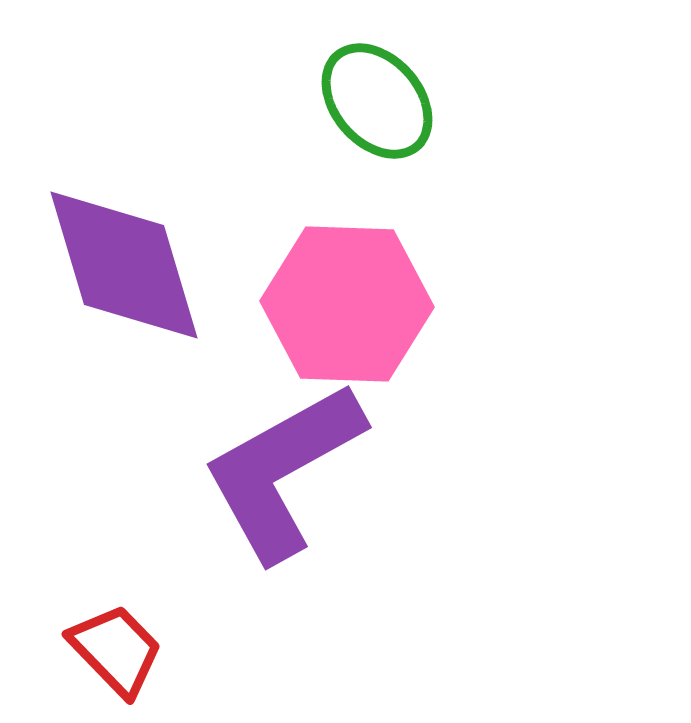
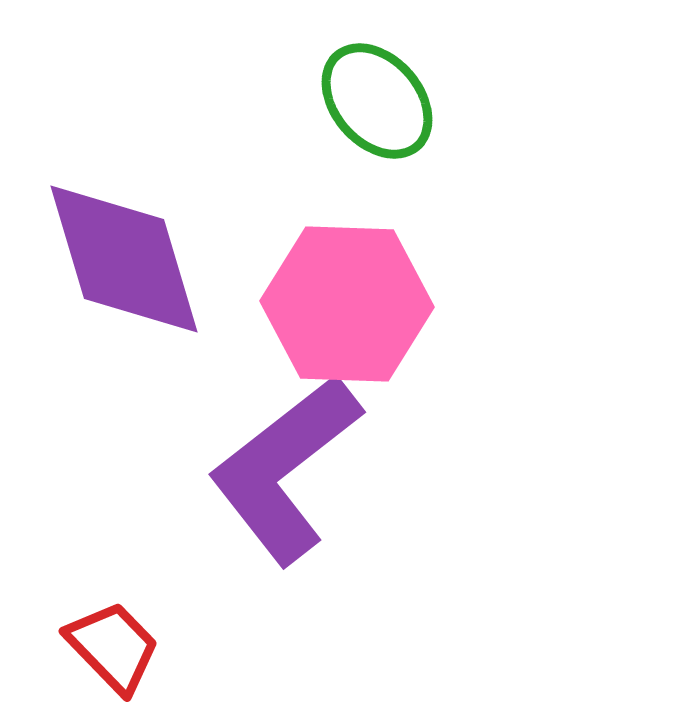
purple diamond: moved 6 px up
purple L-shape: moved 2 px right, 2 px up; rotated 9 degrees counterclockwise
red trapezoid: moved 3 px left, 3 px up
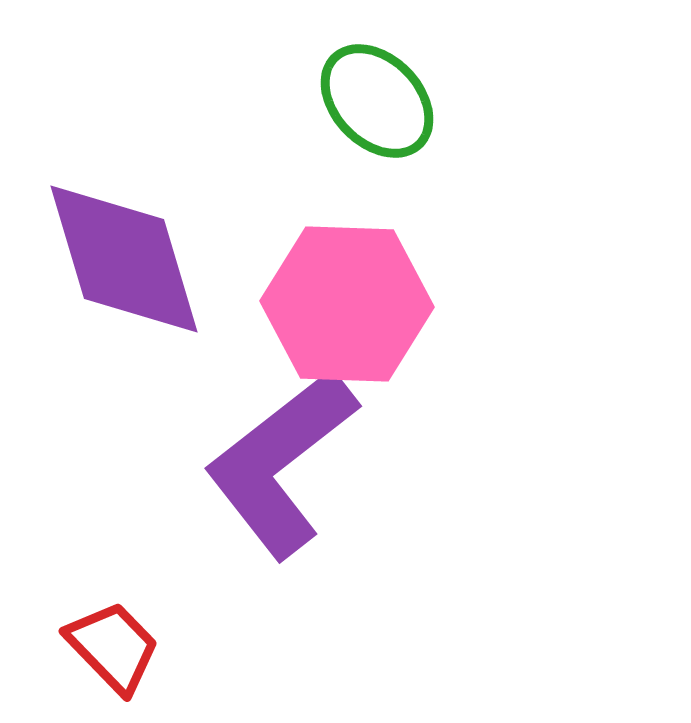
green ellipse: rotated 3 degrees counterclockwise
purple L-shape: moved 4 px left, 6 px up
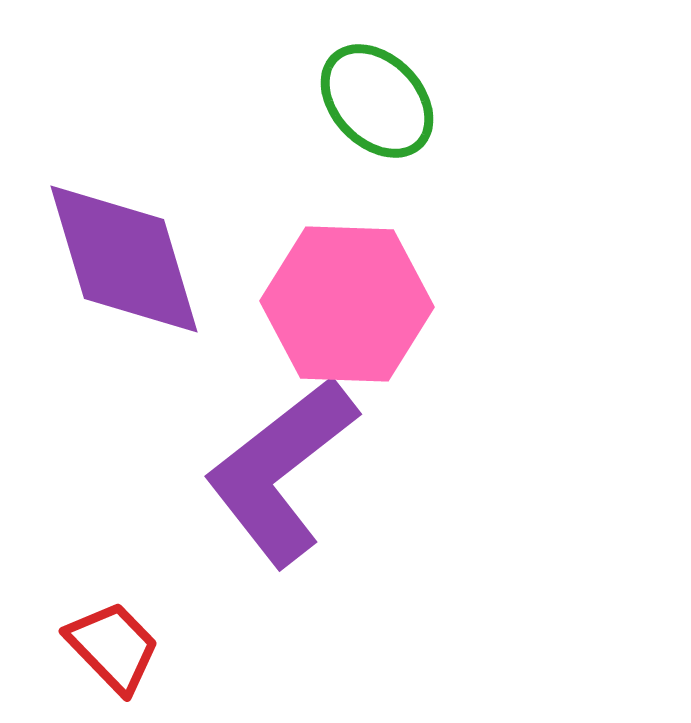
purple L-shape: moved 8 px down
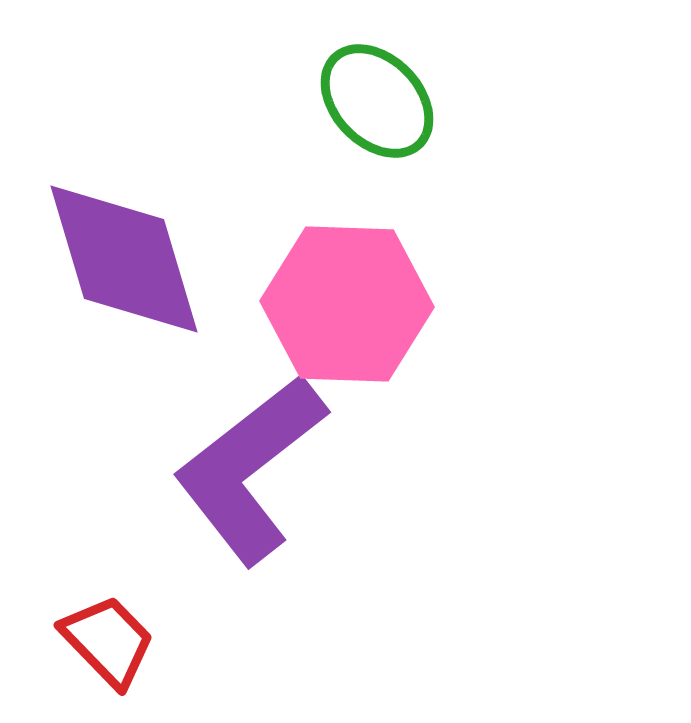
purple L-shape: moved 31 px left, 2 px up
red trapezoid: moved 5 px left, 6 px up
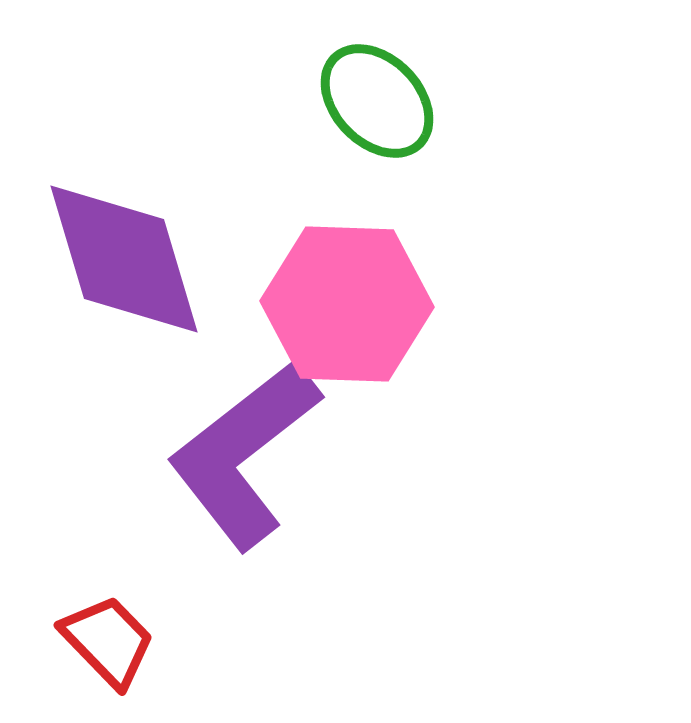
purple L-shape: moved 6 px left, 15 px up
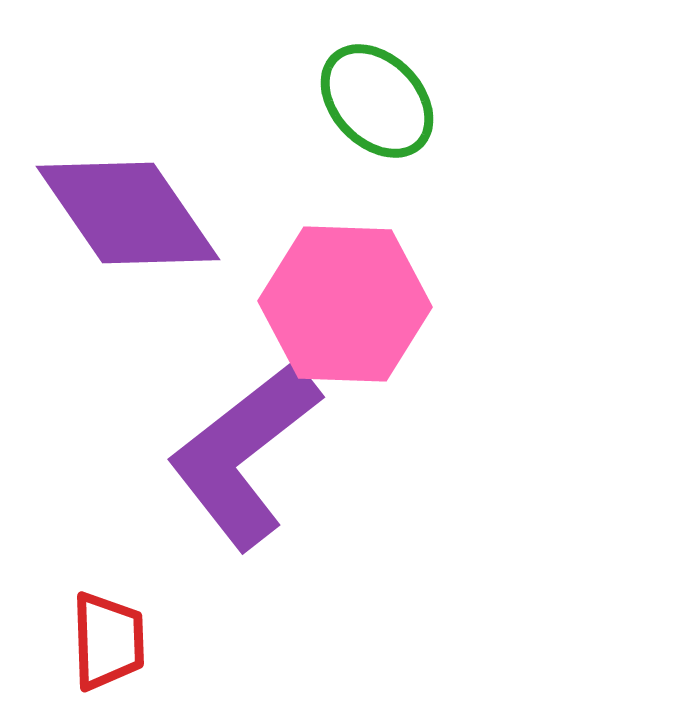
purple diamond: moved 4 px right, 46 px up; rotated 18 degrees counterclockwise
pink hexagon: moved 2 px left
red trapezoid: rotated 42 degrees clockwise
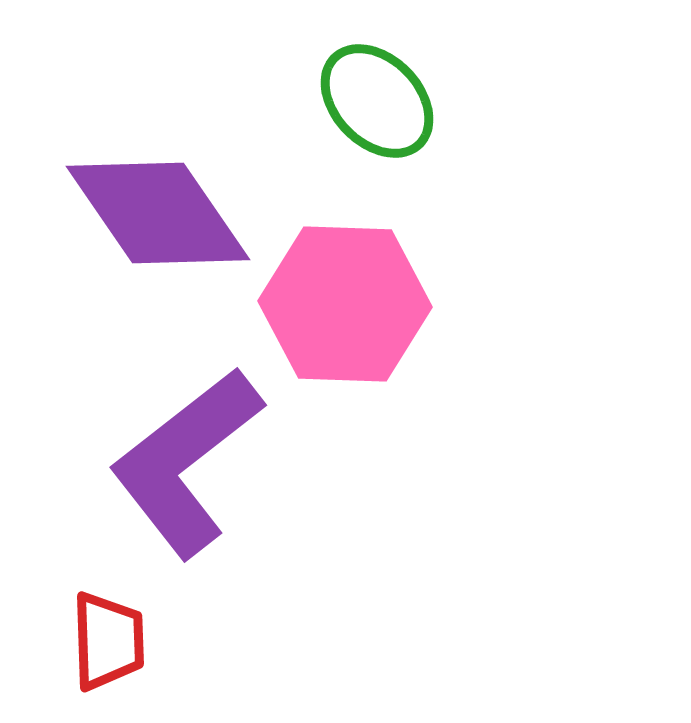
purple diamond: moved 30 px right
purple L-shape: moved 58 px left, 8 px down
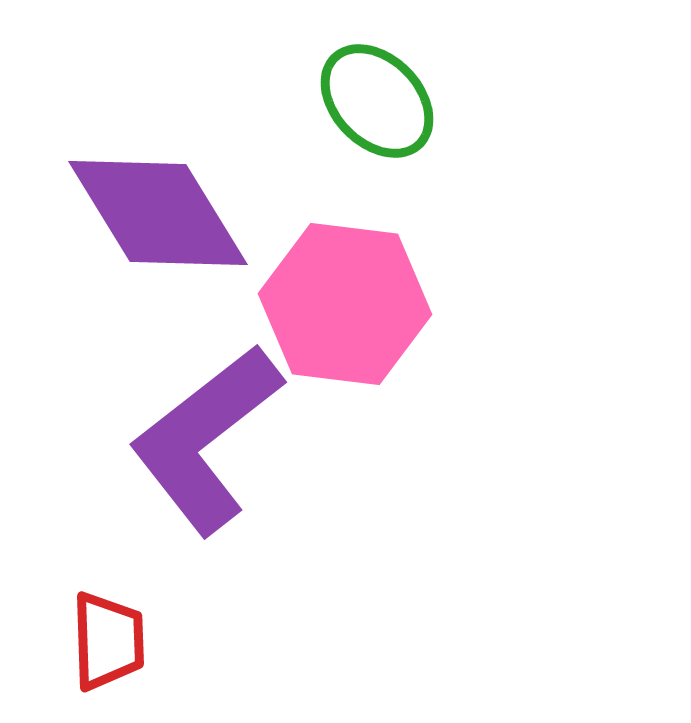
purple diamond: rotated 3 degrees clockwise
pink hexagon: rotated 5 degrees clockwise
purple L-shape: moved 20 px right, 23 px up
